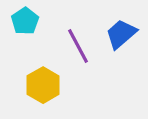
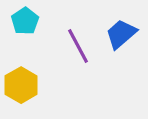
yellow hexagon: moved 22 px left
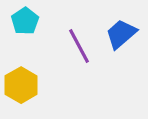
purple line: moved 1 px right
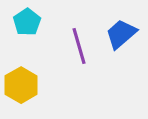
cyan pentagon: moved 2 px right, 1 px down
purple line: rotated 12 degrees clockwise
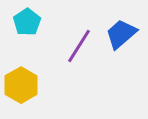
purple line: rotated 48 degrees clockwise
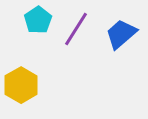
cyan pentagon: moved 11 px right, 2 px up
purple line: moved 3 px left, 17 px up
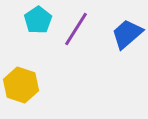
blue trapezoid: moved 6 px right
yellow hexagon: rotated 12 degrees counterclockwise
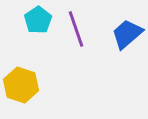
purple line: rotated 51 degrees counterclockwise
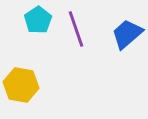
yellow hexagon: rotated 8 degrees counterclockwise
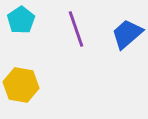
cyan pentagon: moved 17 px left
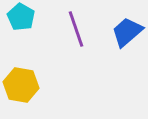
cyan pentagon: moved 3 px up; rotated 8 degrees counterclockwise
blue trapezoid: moved 2 px up
